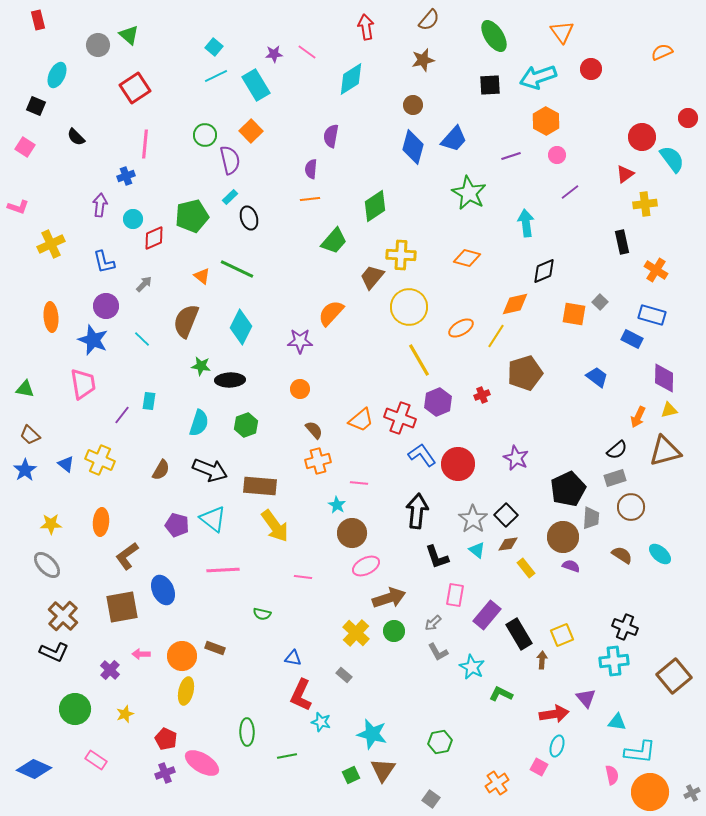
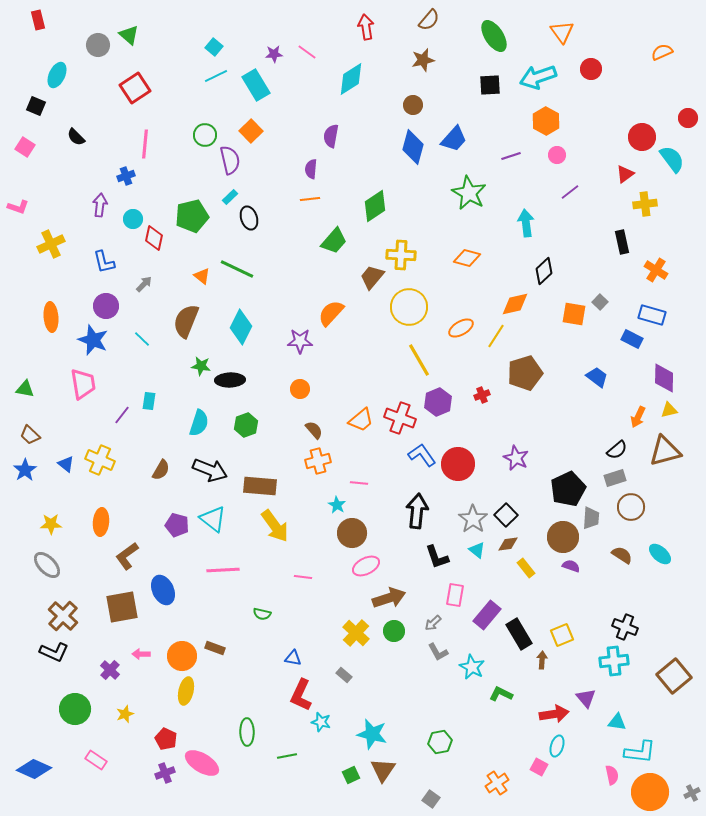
red diamond at (154, 238): rotated 55 degrees counterclockwise
black diamond at (544, 271): rotated 20 degrees counterclockwise
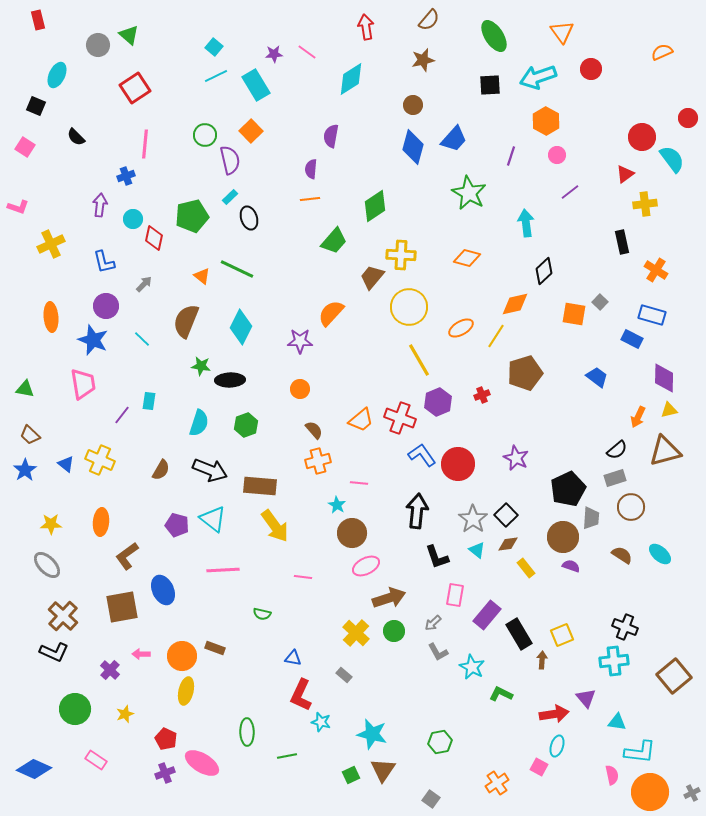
purple line at (511, 156): rotated 54 degrees counterclockwise
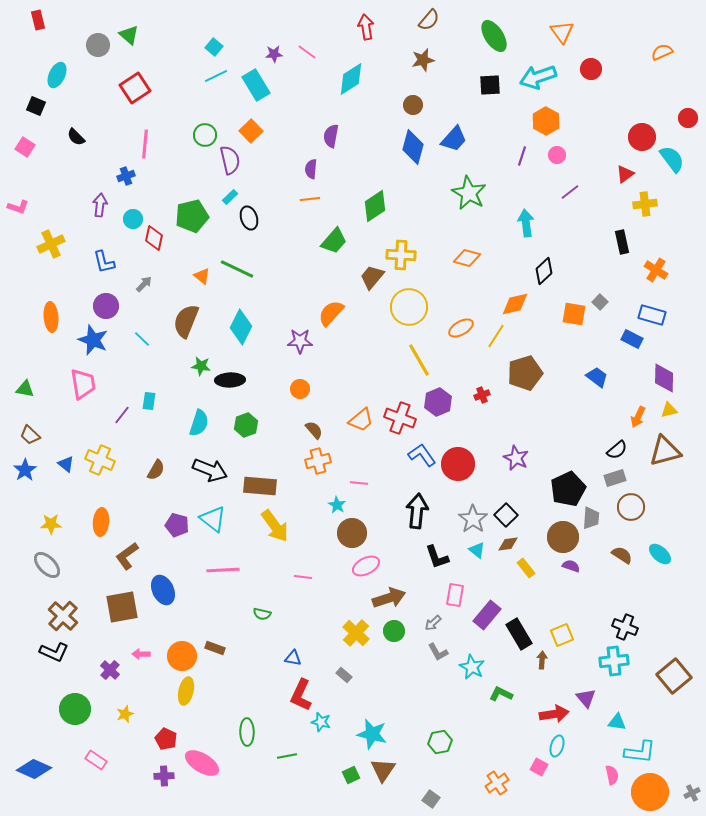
purple line at (511, 156): moved 11 px right
brown semicircle at (161, 470): moved 5 px left
purple cross at (165, 773): moved 1 px left, 3 px down; rotated 18 degrees clockwise
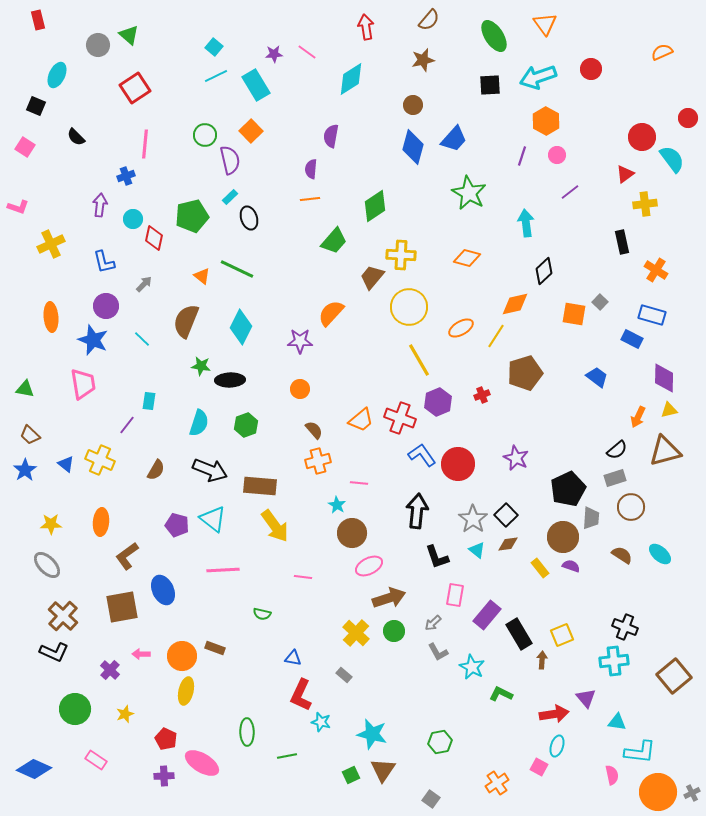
orange triangle at (562, 32): moved 17 px left, 8 px up
purple line at (122, 415): moved 5 px right, 10 px down
pink ellipse at (366, 566): moved 3 px right
yellow rectangle at (526, 568): moved 14 px right
orange circle at (650, 792): moved 8 px right
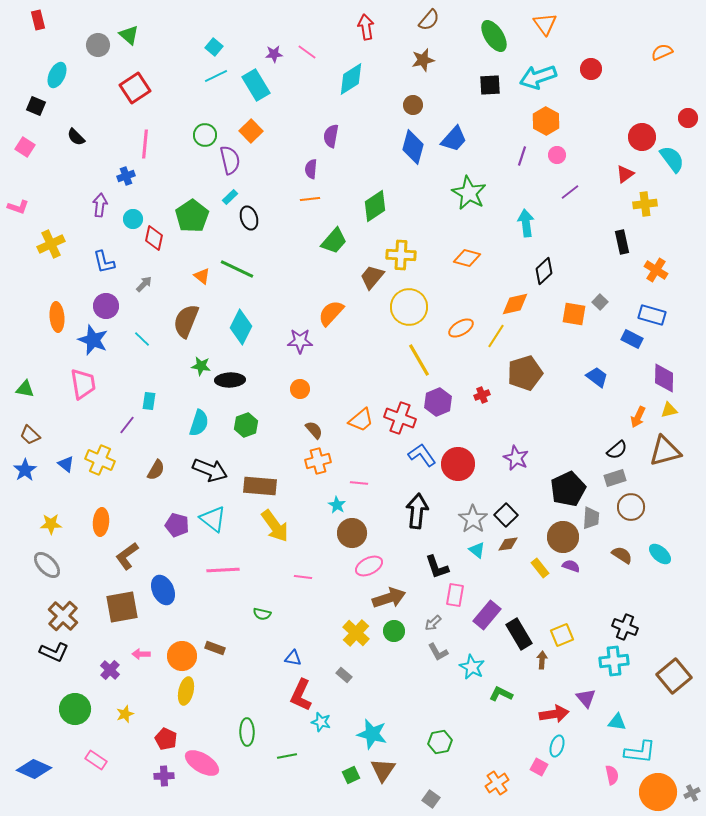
green pentagon at (192, 216): rotated 20 degrees counterclockwise
orange ellipse at (51, 317): moved 6 px right
black L-shape at (437, 557): moved 10 px down
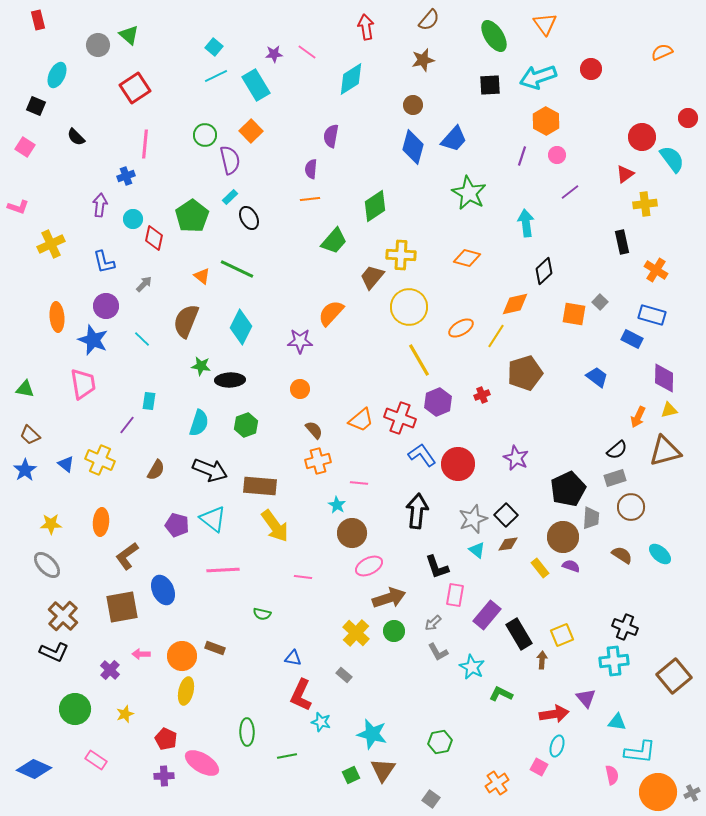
black ellipse at (249, 218): rotated 10 degrees counterclockwise
gray star at (473, 519): rotated 16 degrees clockwise
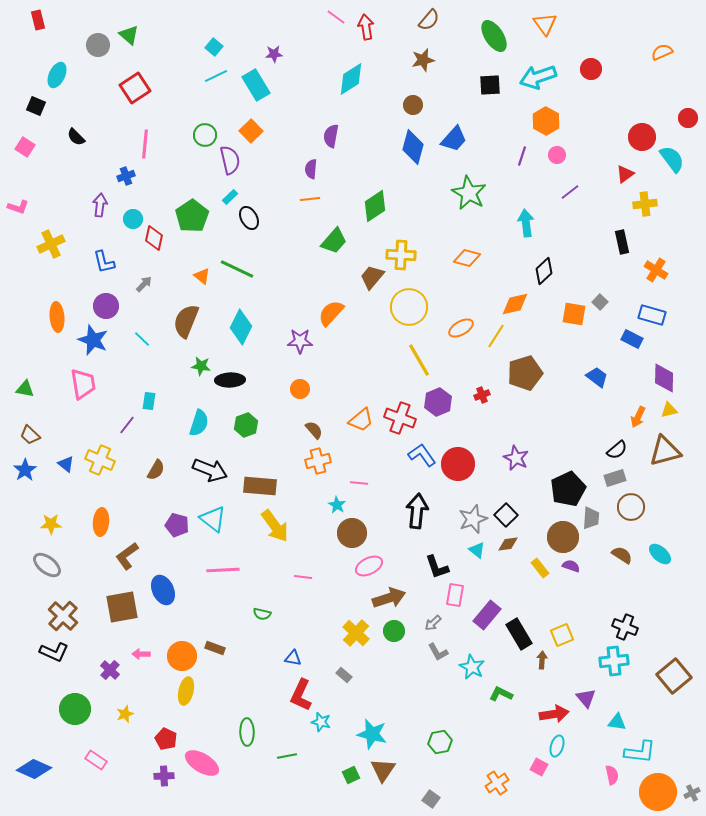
pink line at (307, 52): moved 29 px right, 35 px up
gray ellipse at (47, 565): rotated 8 degrees counterclockwise
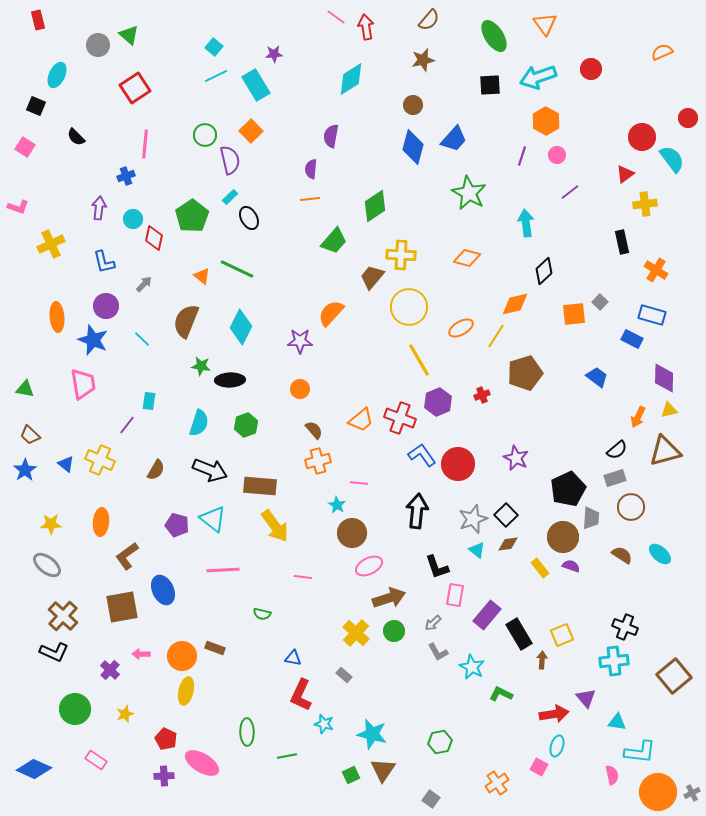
purple arrow at (100, 205): moved 1 px left, 3 px down
orange square at (574, 314): rotated 15 degrees counterclockwise
cyan star at (321, 722): moved 3 px right, 2 px down
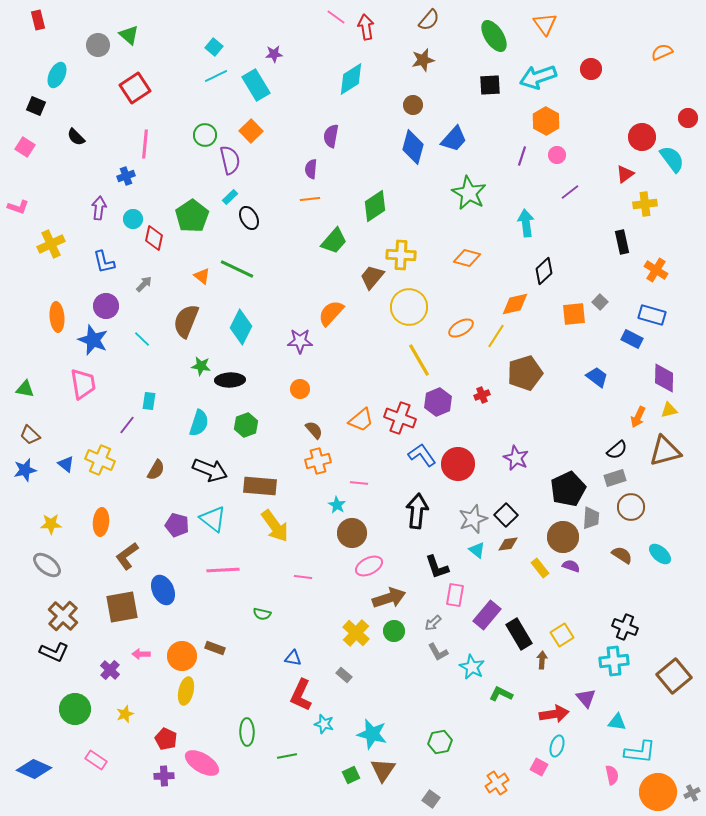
blue star at (25, 470): rotated 20 degrees clockwise
yellow square at (562, 635): rotated 10 degrees counterclockwise
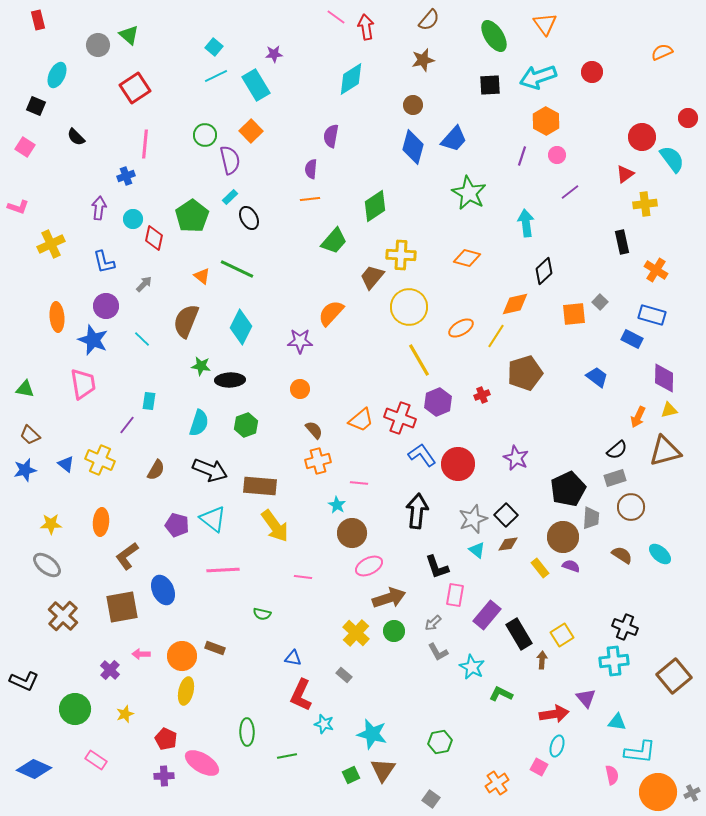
red circle at (591, 69): moved 1 px right, 3 px down
black L-shape at (54, 652): moved 30 px left, 29 px down
